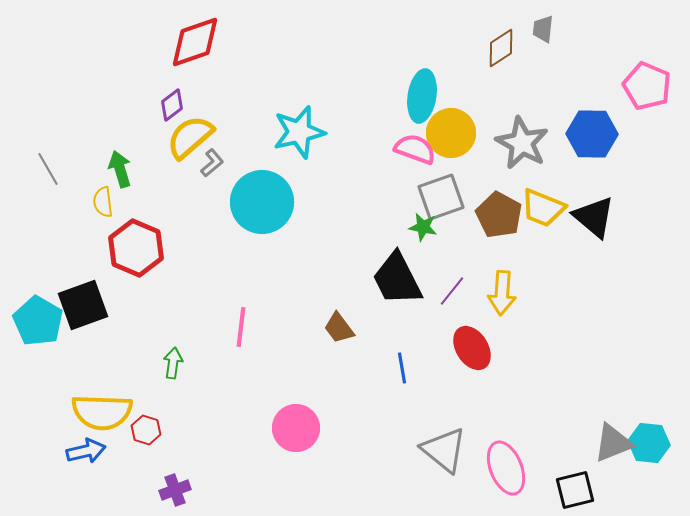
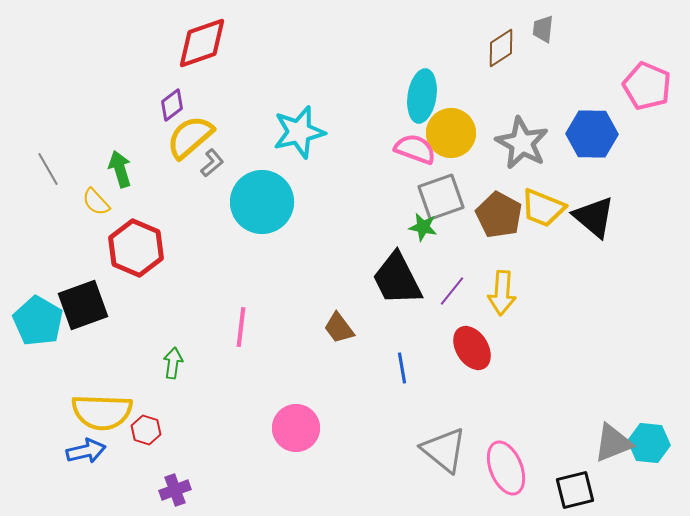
red diamond at (195, 42): moved 7 px right, 1 px down
yellow semicircle at (103, 202): moved 7 px left; rotated 36 degrees counterclockwise
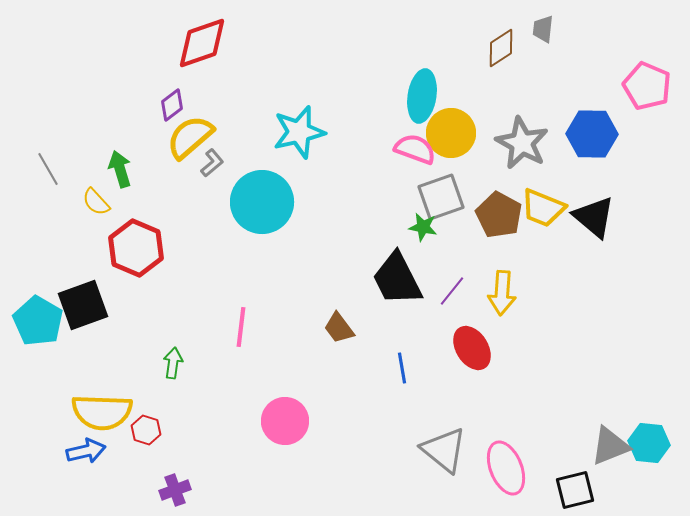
pink circle at (296, 428): moved 11 px left, 7 px up
gray triangle at (613, 443): moved 3 px left, 3 px down
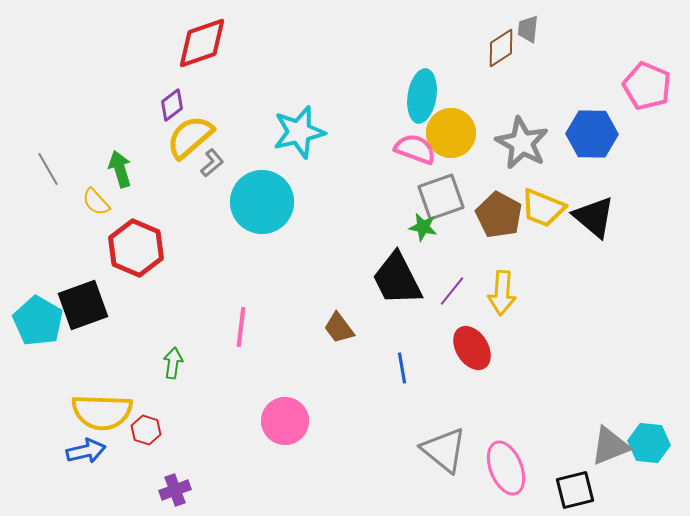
gray trapezoid at (543, 29): moved 15 px left
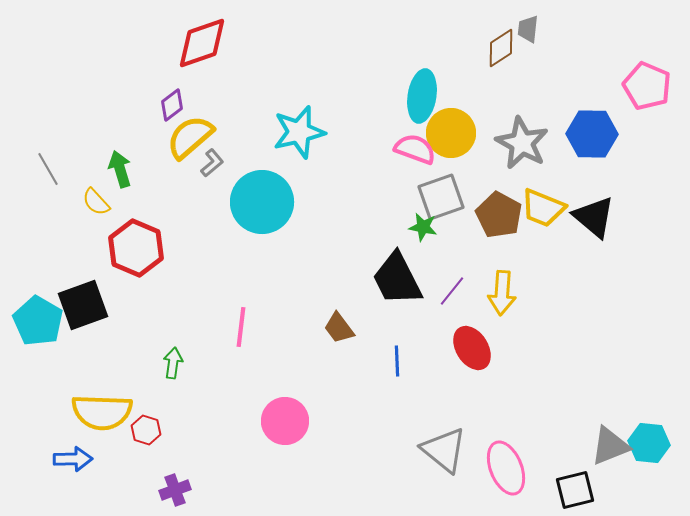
blue line at (402, 368): moved 5 px left, 7 px up; rotated 8 degrees clockwise
blue arrow at (86, 451): moved 13 px left, 8 px down; rotated 12 degrees clockwise
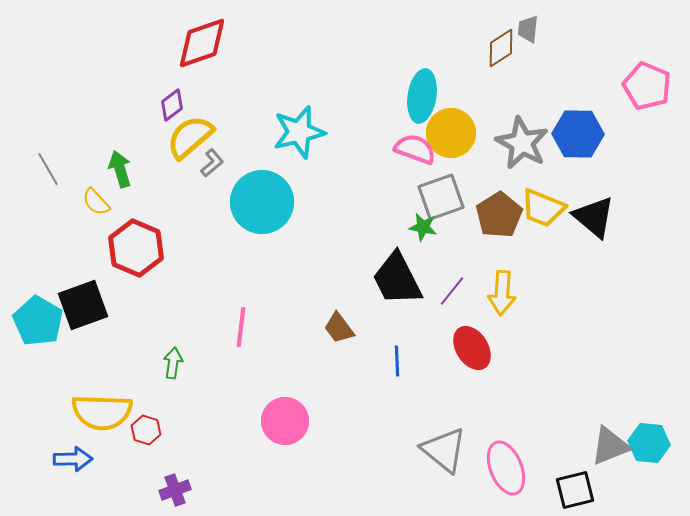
blue hexagon at (592, 134): moved 14 px left
brown pentagon at (499, 215): rotated 12 degrees clockwise
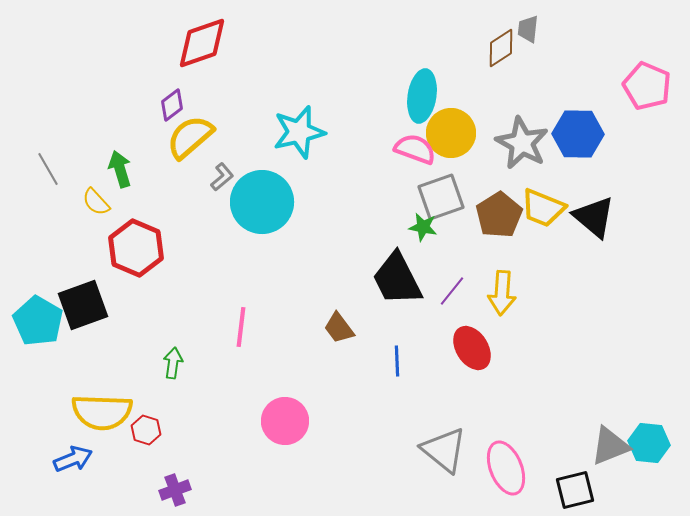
gray L-shape at (212, 163): moved 10 px right, 14 px down
blue arrow at (73, 459): rotated 21 degrees counterclockwise
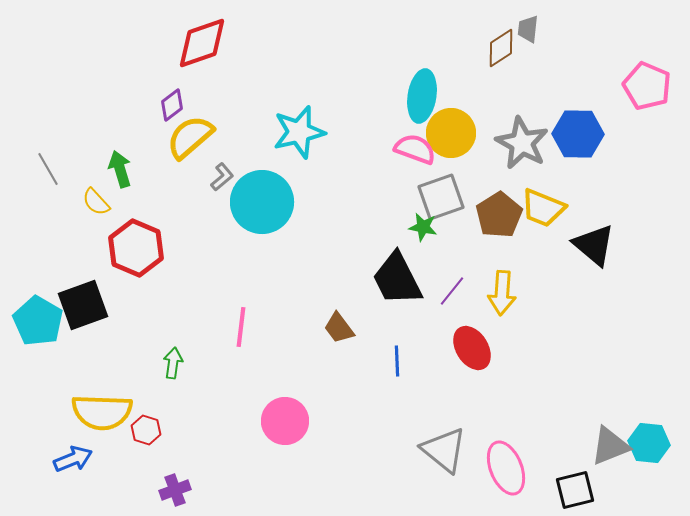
black triangle at (594, 217): moved 28 px down
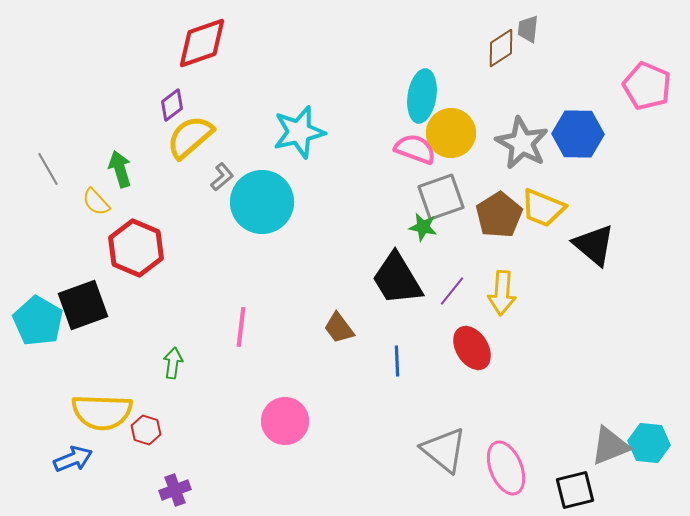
black trapezoid at (397, 279): rotated 4 degrees counterclockwise
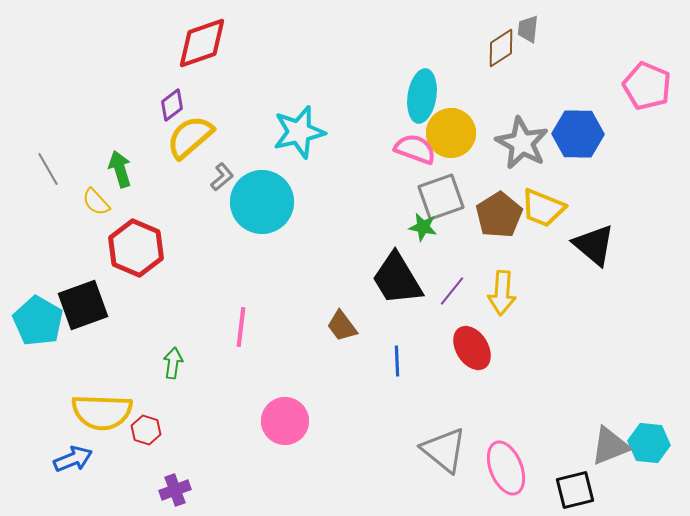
brown trapezoid at (339, 328): moved 3 px right, 2 px up
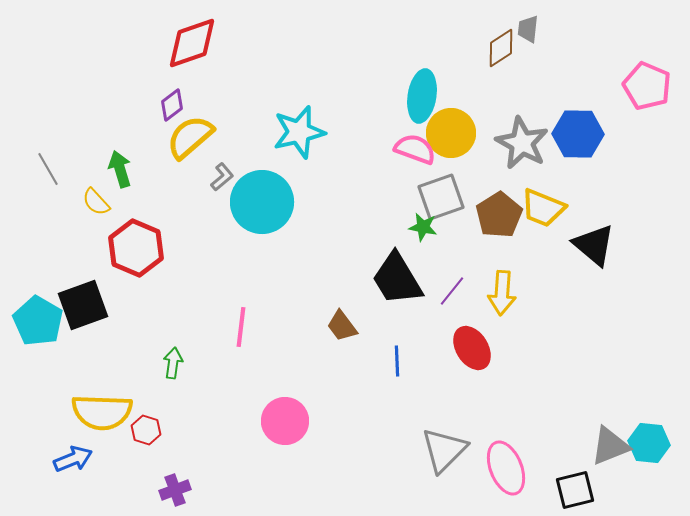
red diamond at (202, 43): moved 10 px left
gray triangle at (444, 450): rotated 36 degrees clockwise
